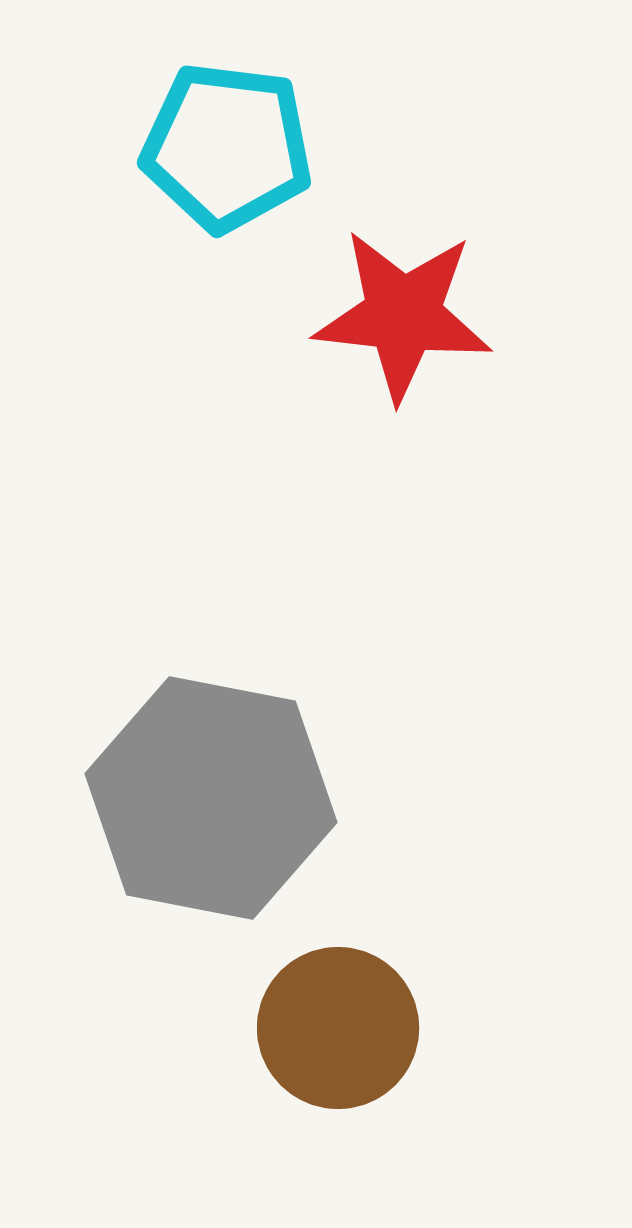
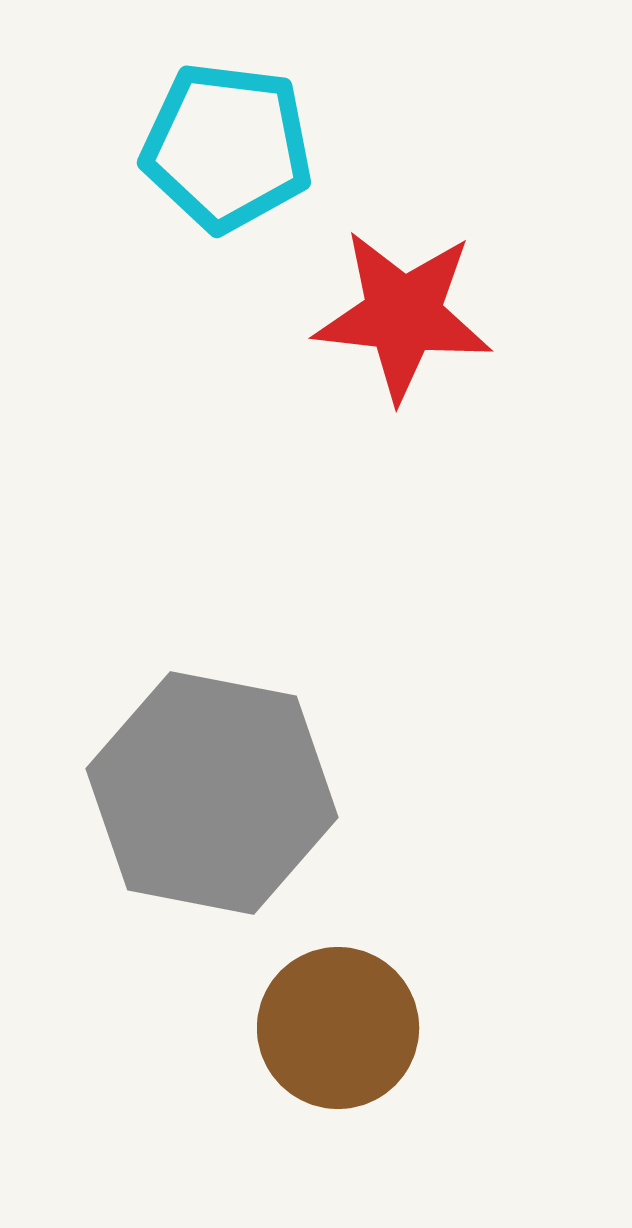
gray hexagon: moved 1 px right, 5 px up
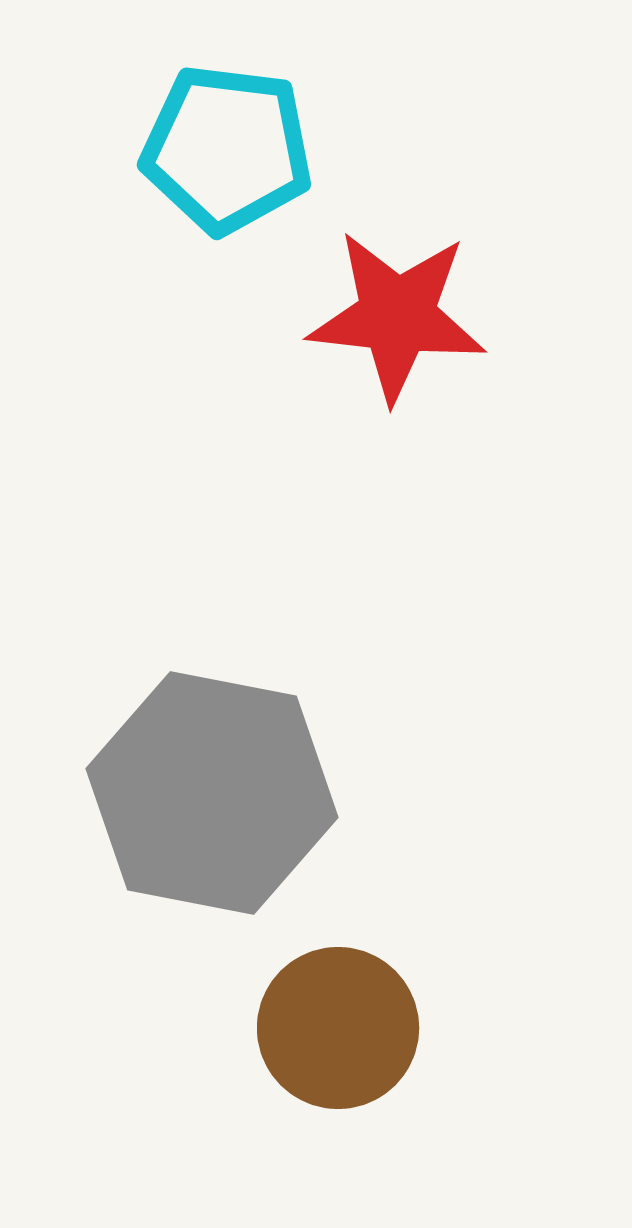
cyan pentagon: moved 2 px down
red star: moved 6 px left, 1 px down
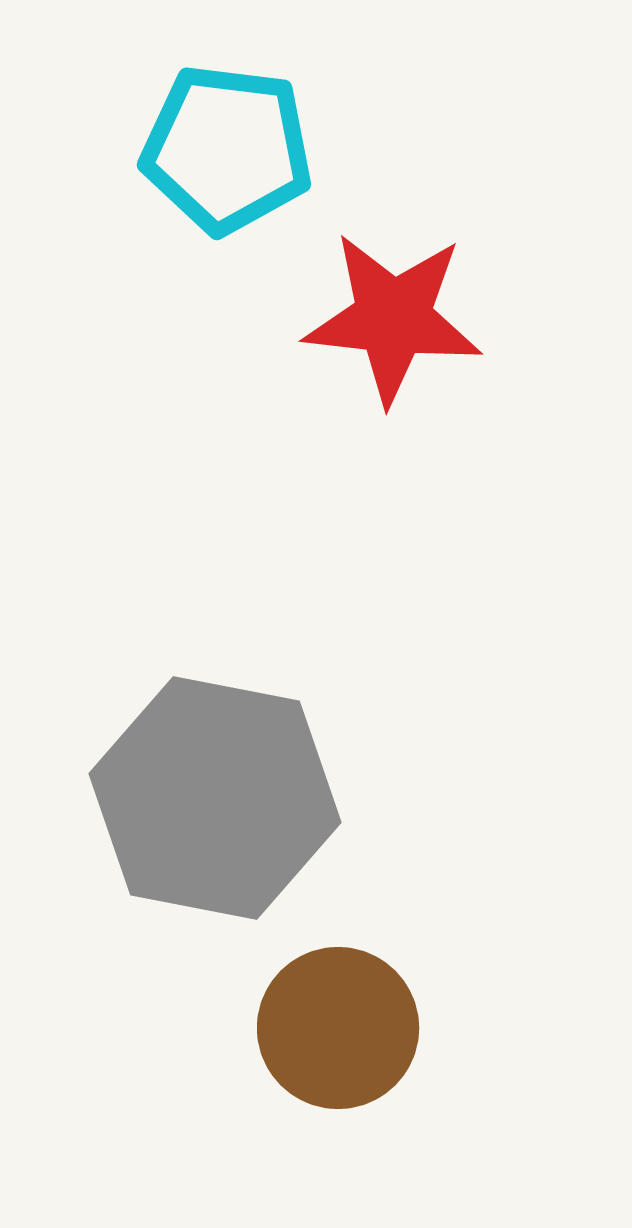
red star: moved 4 px left, 2 px down
gray hexagon: moved 3 px right, 5 px down
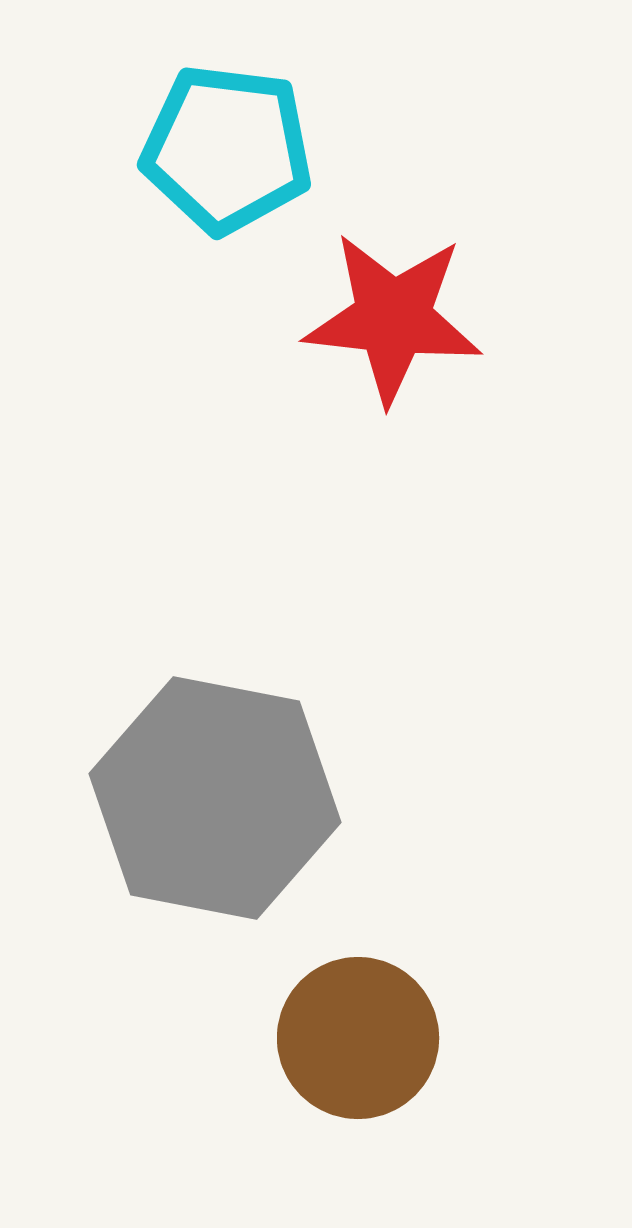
brown circle: moved 20 px right, 10 px down
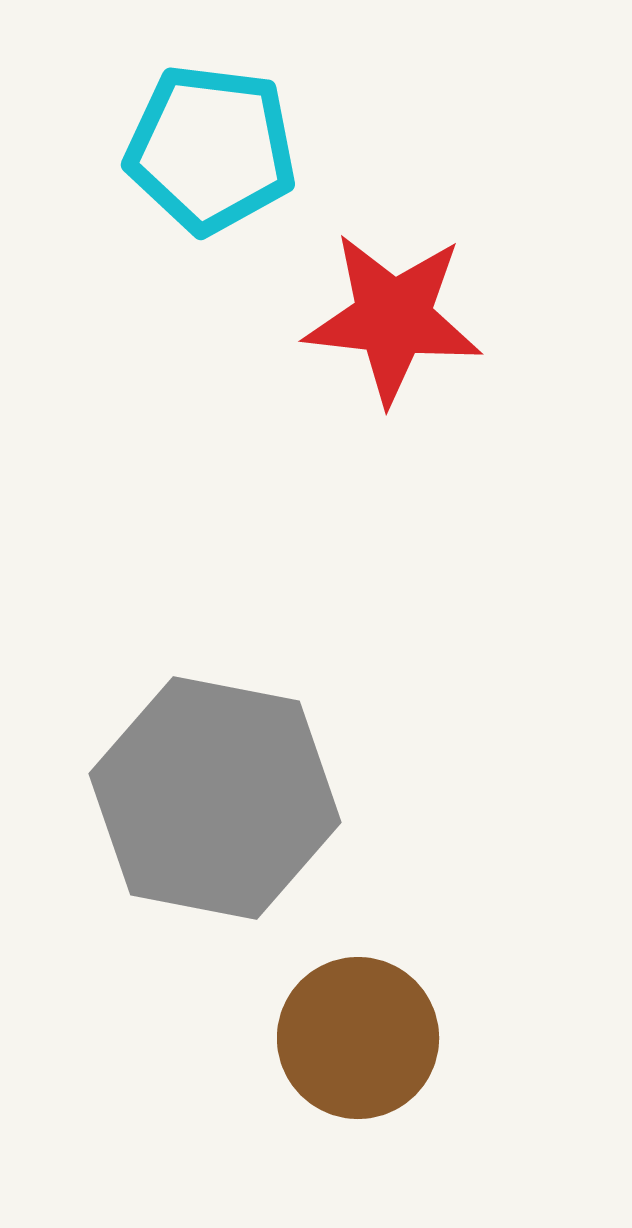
cyan pentagon: moved 16 px left
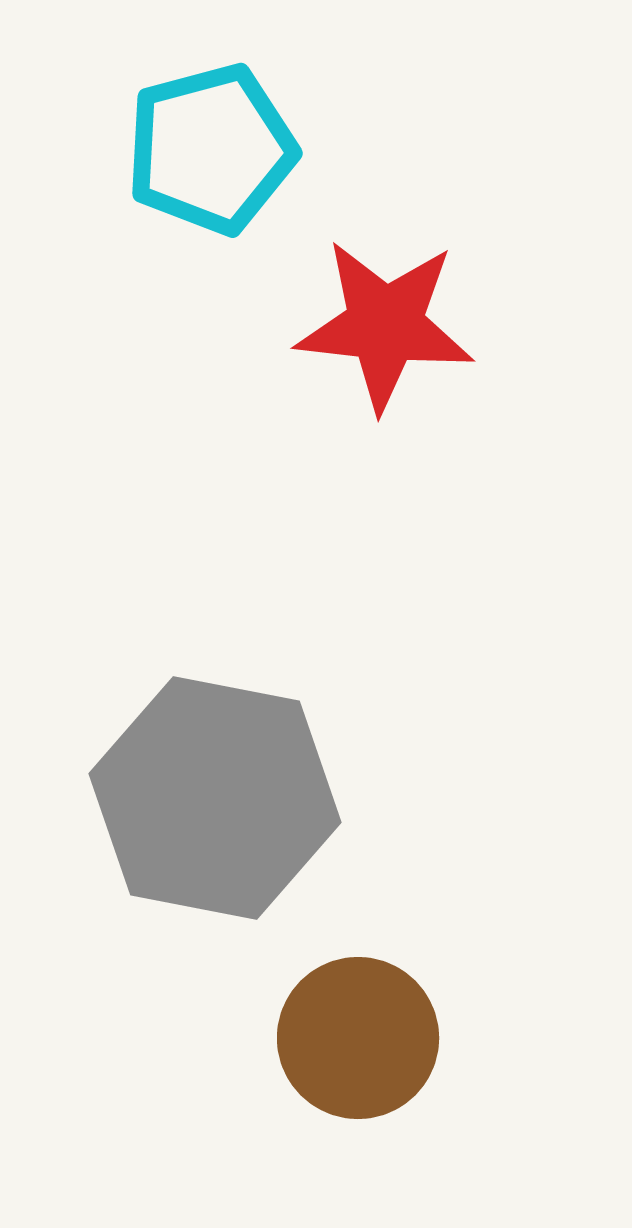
cyan pentagon: rotated 22 degrees counterclockwise
red star: moved 8 px left, 7 px down
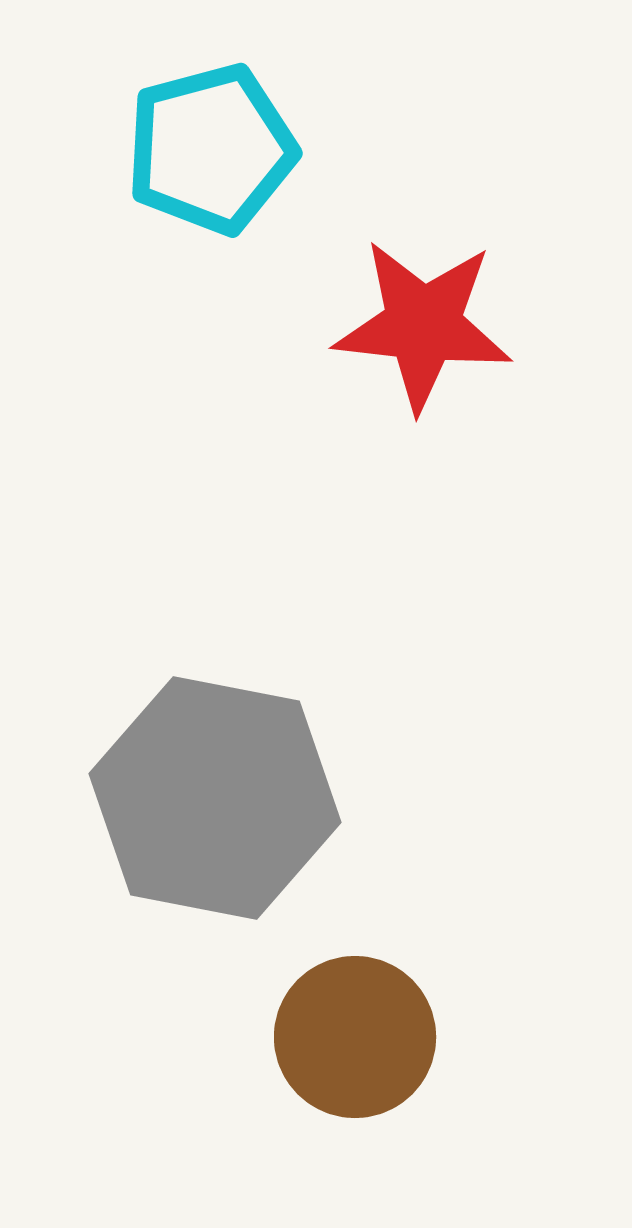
red star: moved 38 px right
brown circle: moved 3 px left, 1 px up
